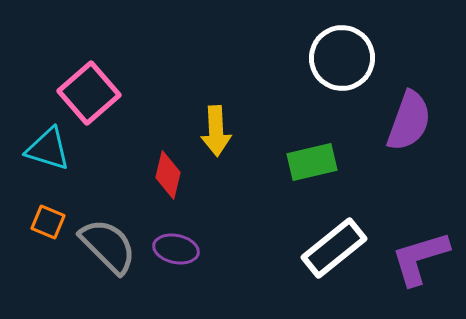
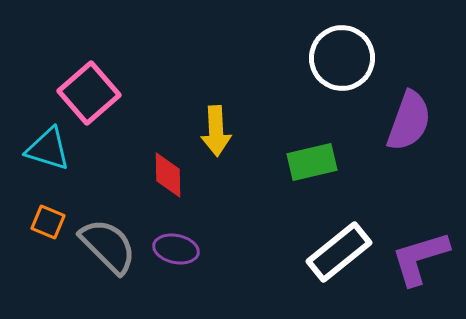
red diamond: rotated 15 degrees counterclockwise
white rectangle: moved 5 px right, 4 px down
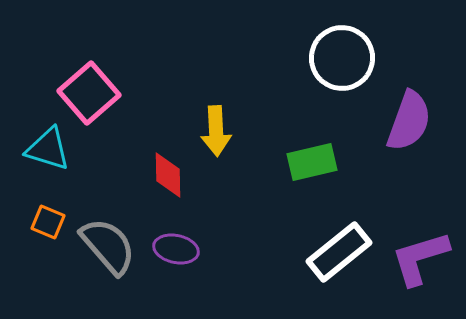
gray semicircle: rotated 4 degrees clockwise
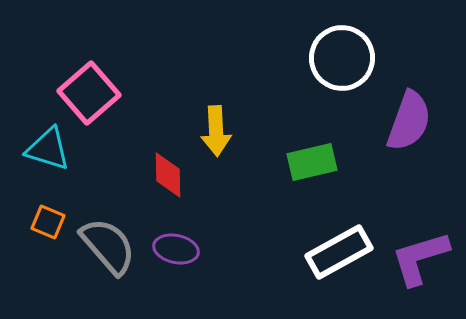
white rectangle: rotated 10 degrees clockwise
